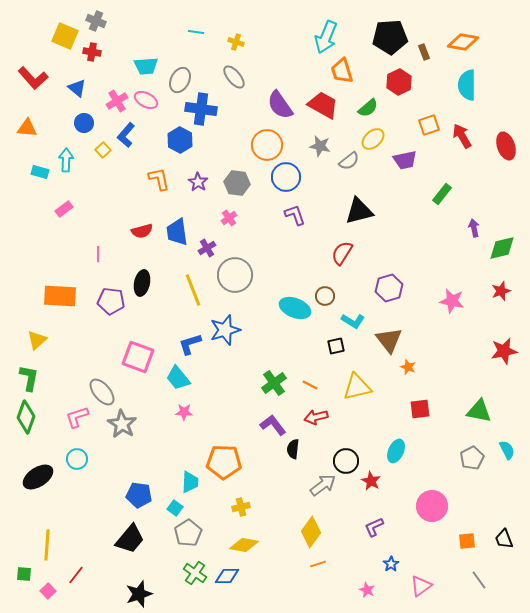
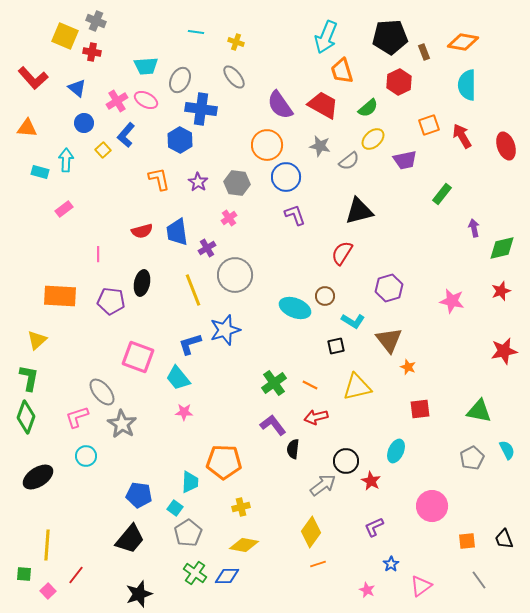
cyan circle at (77, 459): moved 9 px right, 3 px up
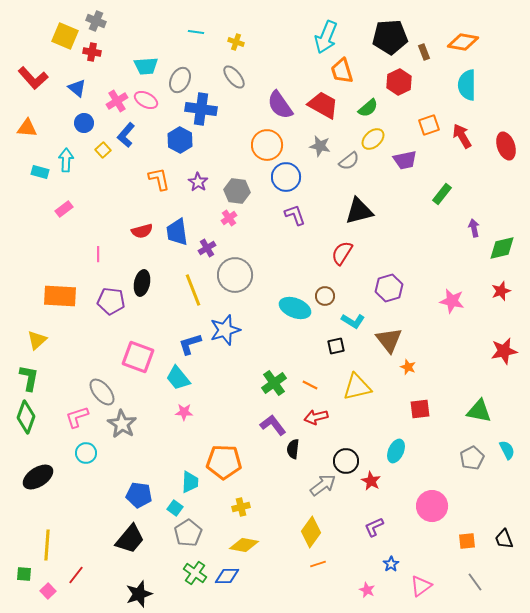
gray hexagon at (237, 183): moved 8 px down
cyan circle at (86, 456): moved 3 px up
gray line at (479, 580): moved 4 px left, 2 px down
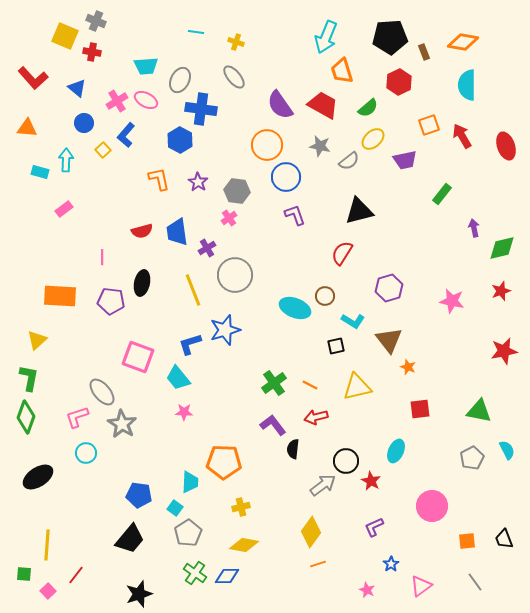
pink line at (98, 254): moved 4 px right, 3 px down
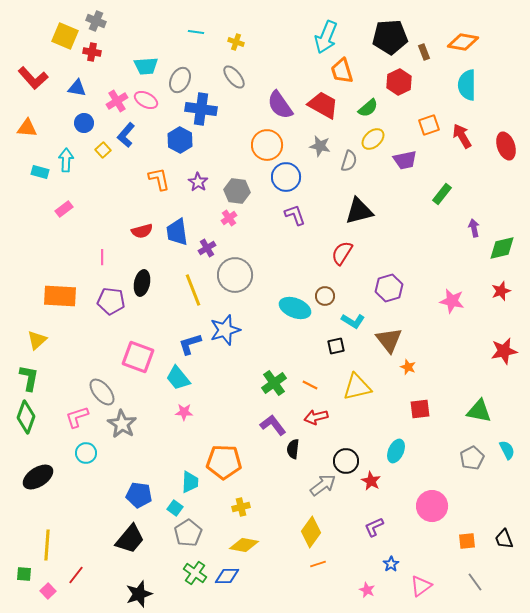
blue triangle at (77, 88): rotated 30 degrees counterclockwise
gray semicircle at (349, 161): rotated 35 degrees counterclockwise
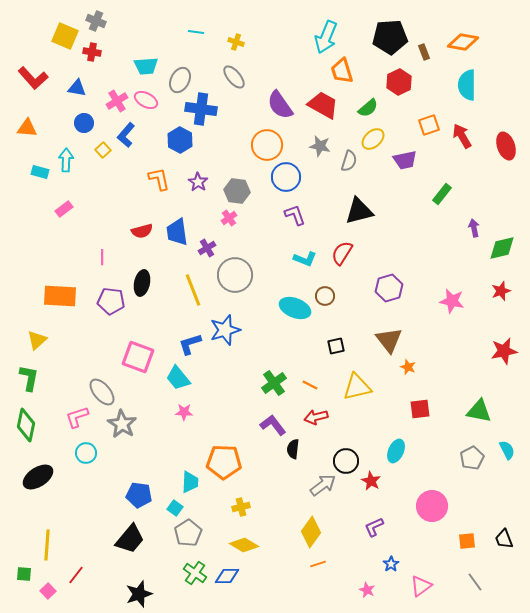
cyan L-shape at (353, 321): moved 48 px left, 62 px up; rotated 10 degrees counterclockwise
green diamond at (26, 417): moved 8 px down; rotated 8 degrees counterclockwise
yellow diamond at (244, 545): rotated 20 degrees clockwise
